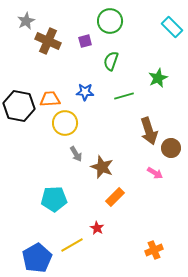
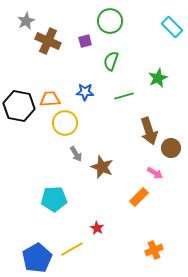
orange rectangle: moved 24 px right
yellow line: moved 4 px down
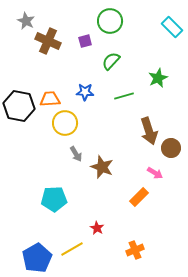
gray star: rotated 18 degrees counterclockwise
green semicircle: rotated 24 degrees clockwise
orange cross: moved 19 px left
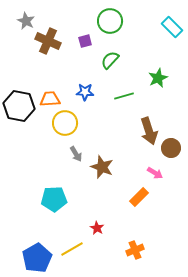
green semicircle: moved 1 px left, 1 px up
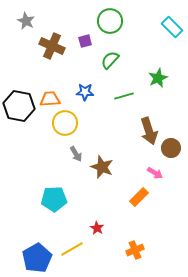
brown cross: moved 4 px right, 5 px down
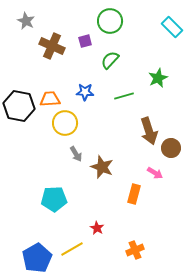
orange rectangle: moved 5 px left, 3 px up; rotated 30 degrees counterclockwise
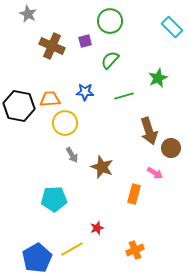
gray star: moved 2 px right, 7 px up
gray arrow: moved 4 px left, 1 px down
red star: rotated 24 degrees clockwise
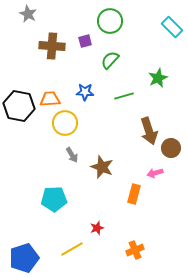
brown cross: rotated 20 degrees counterclockwise
pink arrow: rotated 133 degrees clockwise
blue pentagon: moved 13 px left; rotated 12 degrees clockwise
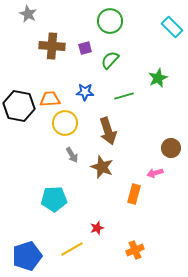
purple square: moved 7 px down
brown arrow: moved 41 px left
blue pentagon: moved 3 px right, 2 px up
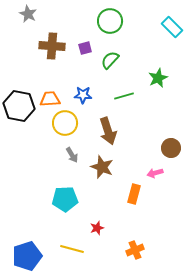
blue star: moved 2 px left, 3 px down
cyan pentagon: moved 11 px right
yellow line: rotated 45 degrees clockwise
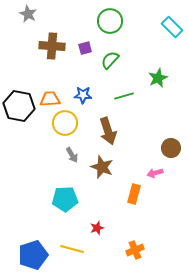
blue pentagon: moved 6 px right, 1 px up
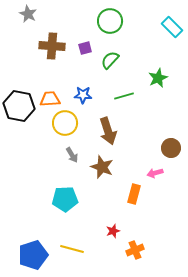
red star: moved 16 px right, 3 px down
